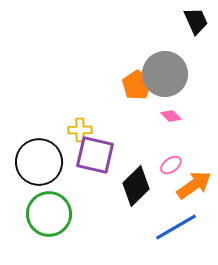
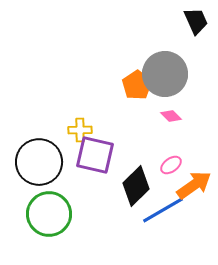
blue line: moved 13 px left, 17 px up
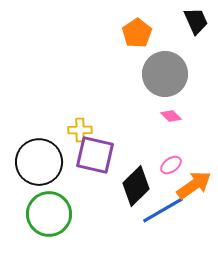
orange pentagon: moved 52 px up
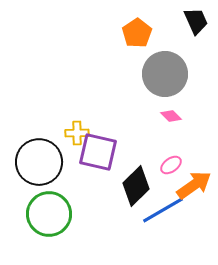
yellow cross: moved 3 px left, 3 px down
purple square: moved 3 px right, 3 px up
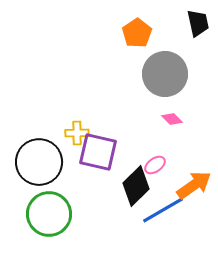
black trapezoid: moved 2 px right, 2 px down; rotated 12 degrees clockwise
pink diamond: moved 1 px right, 3 px down
pink ellipse: moved 16 px left
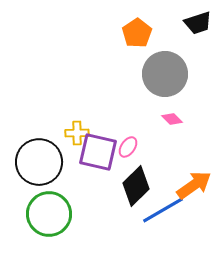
black trapezoid: rotated 84 degrees clockwise
pink ellipse: moved 27 px left, 18 px up; rotated 20 degrees counterclockwise
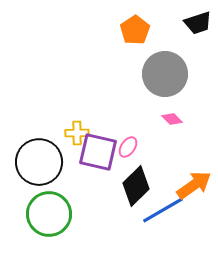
orange pentagon: moved 2 px left, 3 px up
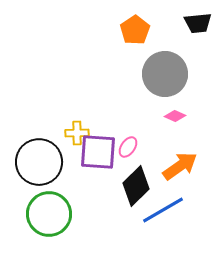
black trapezoid: rotated 12 degrees clockwise
pink diamond: moved 3 px right, 3 px up; rotated 20 degrees counterclockwise
purple square: rotated 9 degrees counterclockwise
orange arrow: moved 14 px left, 19 px up
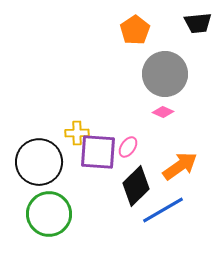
pink diamond: moved 12 px left, 4 px up
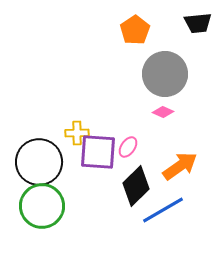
green circle: moved 7 px left, 8 px up
